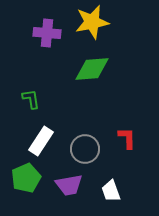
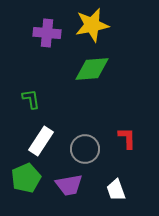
yellow star: moved 3 px down
white trapezoid: moved 5 px right, 1 px up
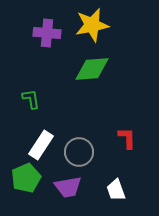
white rectangle: moved 4 px down
gray circle: moved 6 px left, 3 px down
purple trapezoid: moved 1 px left, 2 px down
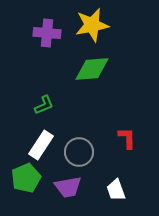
green L-shape: moved 13 px right, 6 px down; rotated 75 degrees clockwise
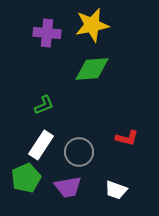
red L-shape: rotated 105 degrees clockwise
white trapezoid: rotated 50 degrees counterclockwise
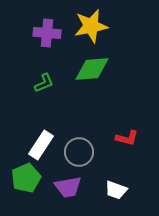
yellow star: moved 1 px left, 1 px down
green L-shape: moved 22 px up
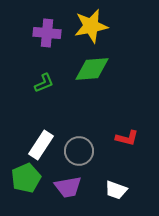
gray circle: moved 1 px up
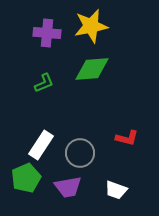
gray circle: moved 1 px right, 2 px down
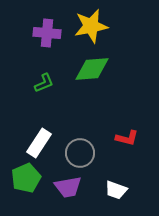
white rectangle: moved 2 px left, 2 px up
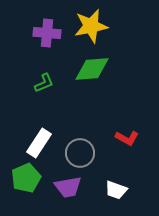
red L-shape: rotated 15 degrees clockwise
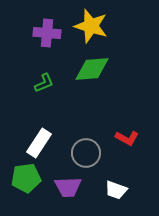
yellow star: rotated 28 degrees clockwise
gray circle: moved 6 px right
green pentagon: rotated 16 degrees clockwise
purple trapezoid: rotated 8 degrees clockwise
